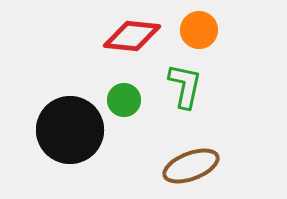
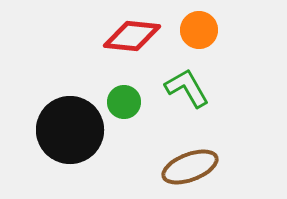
green L-shape: moved 2 px right, 2 px down; rotated 42 degrees counterclockwise
green circle: moved 2 px down
brown ellipse: moved 1 px left, 1 px down
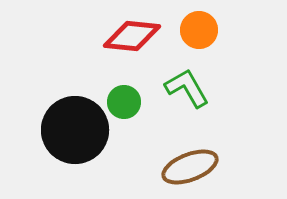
black circle: moved 5 px right
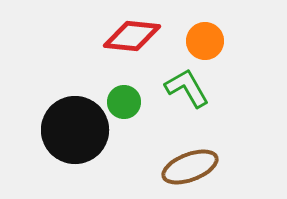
orange circle: moved 6 px right, 11 px down
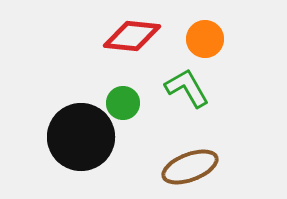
orange circle: moved 2 px up
green circle: moved 1 px left, 1 px down
black circle: moved 6 px right, 7 px down
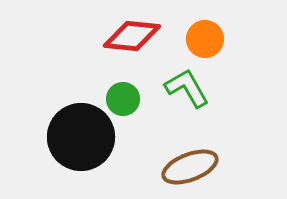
green circle: moved 4 px up
